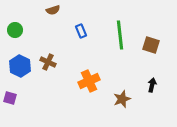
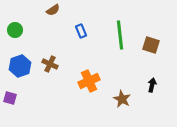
brown semicircle: rotated 16 degrees counterclockwise
brown cross: moved 2 px right, 2 px down
blue hexagon: rotated 15 degrees clockwise
brown star: rotated 24 degrees counterclockwise
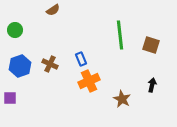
blue rectangle: moved 28 px down
purple square: rotated 16 degrees counterclockwise
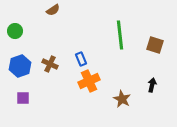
green circle: moved 1 px down
brown square: moved 4 px right
purple square: moved 13 px right
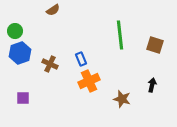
blue hexagon: moved 13 px up
brown star: rotated 12 degrees counterclockwise
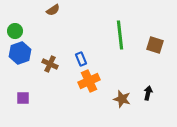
black arrow: moved 4 px left, 8 px down
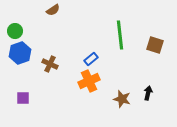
blue rectangle: moved 10 px right; rotated 72 degrees clockwise
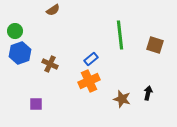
purple square: moved 13 px right, 6 px down
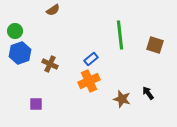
black arrow: rotated 48 degrees counterclockwise
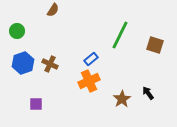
brown semicircle: rotated 24 degrees counterclockwise
green circle: moved 2 px right
green line: rotated 32 degrees clockwise
blue hexagon: moved 3 px right, 10 px down
brown star: rotated 24 degrees clockwise
